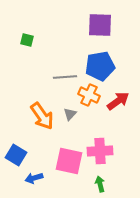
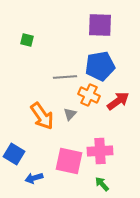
blue square: moved 2 px left, 1 px up
green arrow: moved 2 px right; rotated 28 degrees counterclockwise
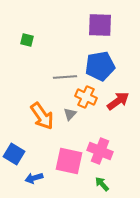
orange cross: moved 3 px left, 2 px down
pink cross: rotated 25 degrees clockwise
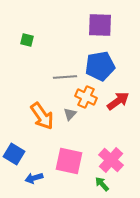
pink cross: moved 11 px right, 9 px down; rotated 20 degrees clockwise
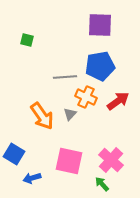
blue arrow: moved 2 px left
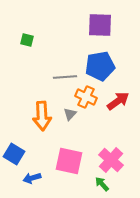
orange arrow: rotated 32 degrees clockwise
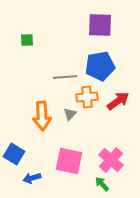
green square: rotated 16 degrees counterclockwise
orange cross: moved 1 px right; rotated 30 degrees counterclockwise
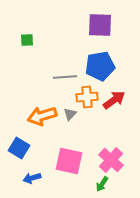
red arrow: moved 4 px left, 1 px up
orange arrow: rotated 76 degrees clockwise
blue square: moved 5 px right, 6 px up
green arrow: rotated 105 degrees counterclockwise
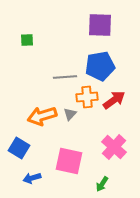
pink cross: moved 3 px right, 13 px up
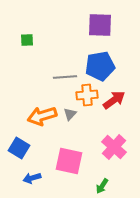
orange cross: moved 2 px up
green arrow: moved 2 px down
